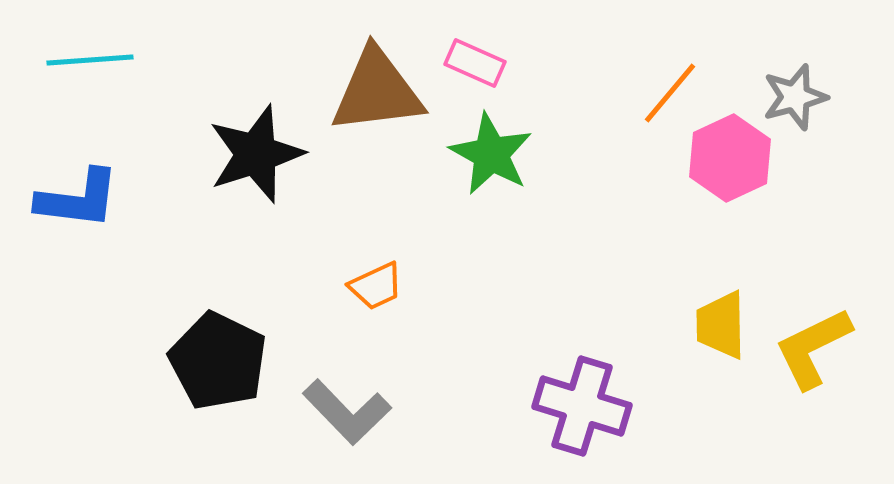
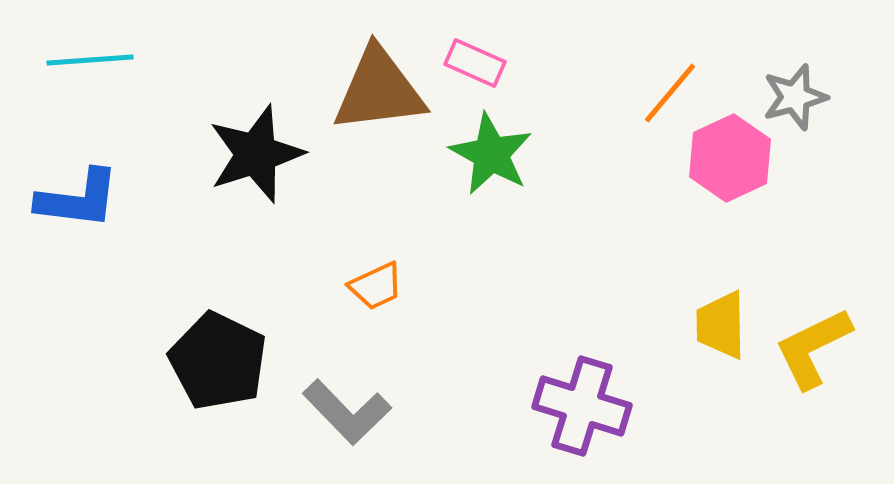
brown triangle: moved 2 px right, 1 px up
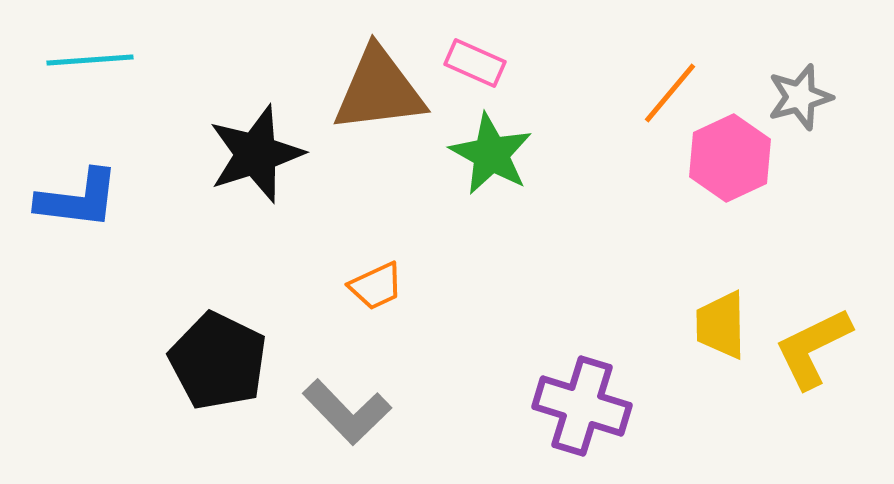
gray star: moved 5 px right
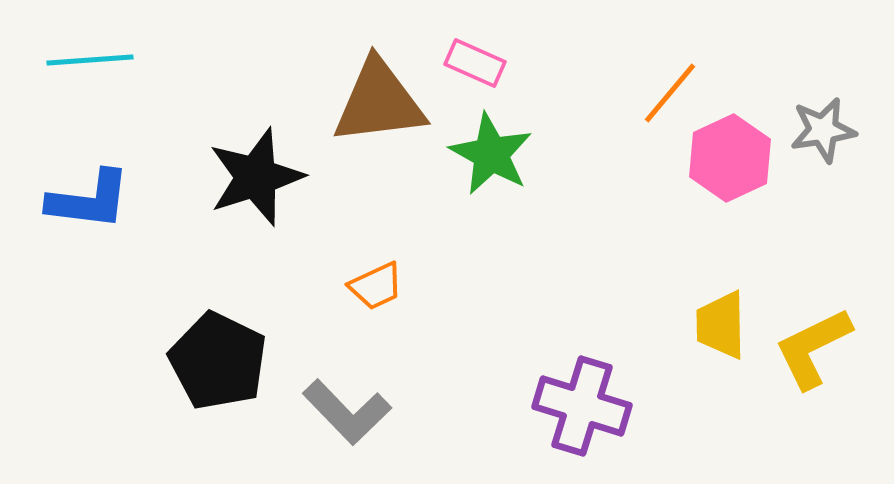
brown triangle: moved 12 px down
gray star: moved 23 px right, 33 px down; rotated 6 degrees clockwise
black star: moved 23 px down
blue L-shape: moved 11 px right, 1 px down
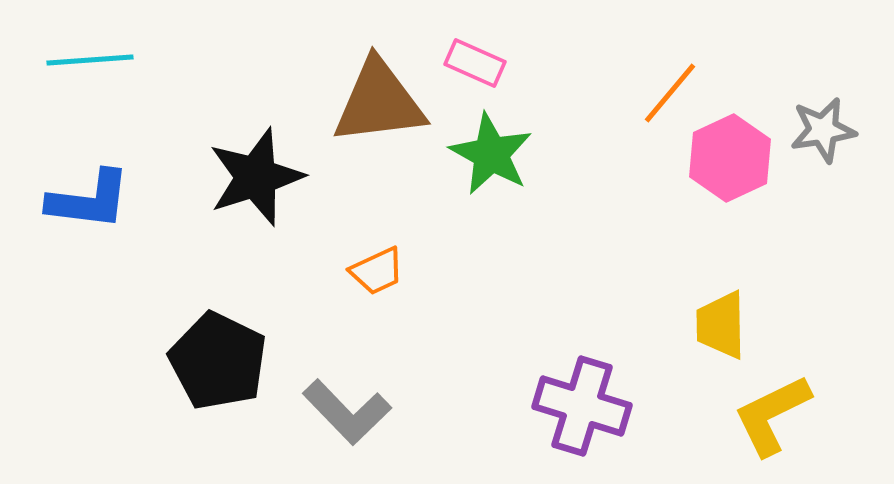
orange trapezoid: moved 1 px right, 15 px up
yellow L-shape: moved 41 px left, 67 px down
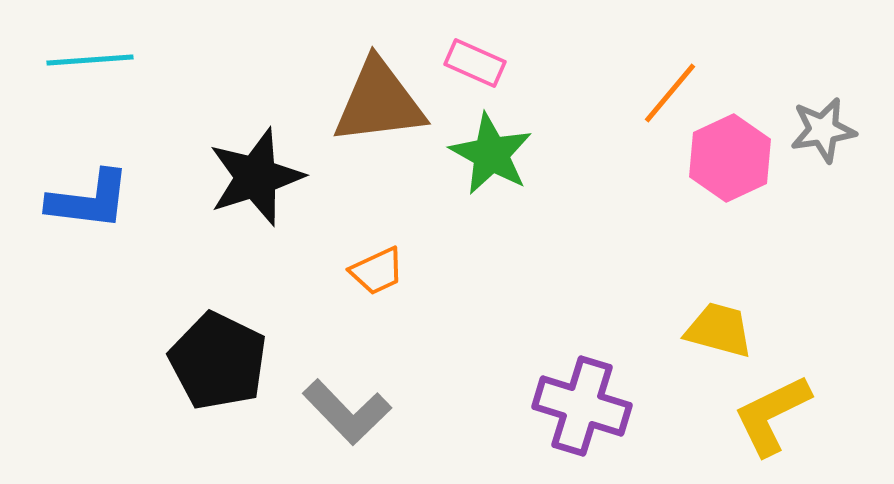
yellow trapezoid: moved 2 px left, 5 px down; rotated 106 degrees clockwise
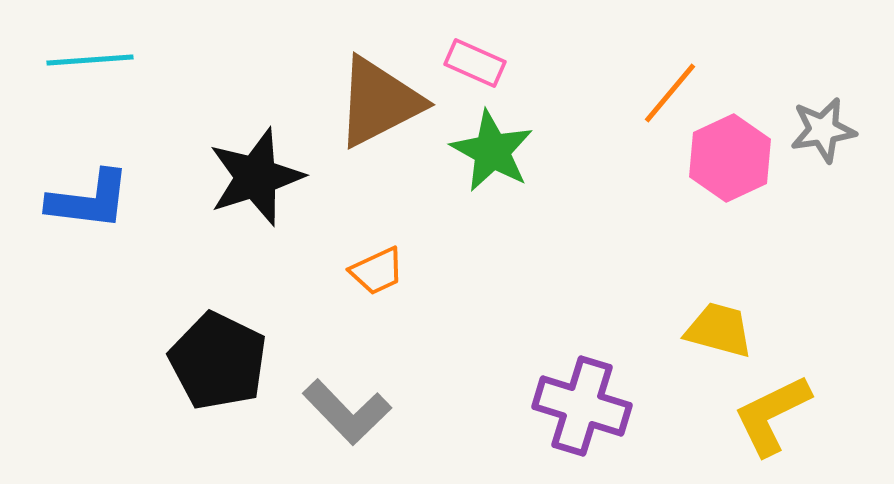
brown triangle: rotated 20 degrees counterclockwise
green star: moved 1 px right, 3 px up
